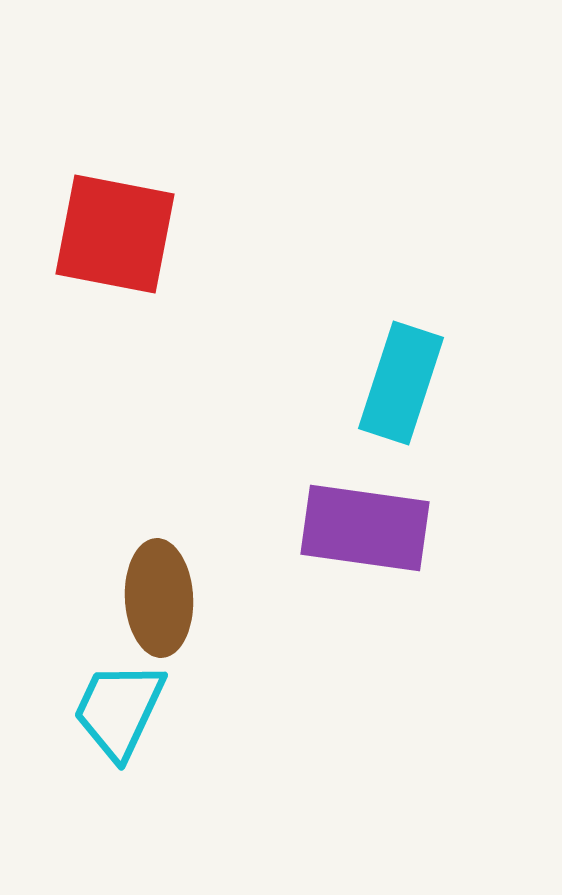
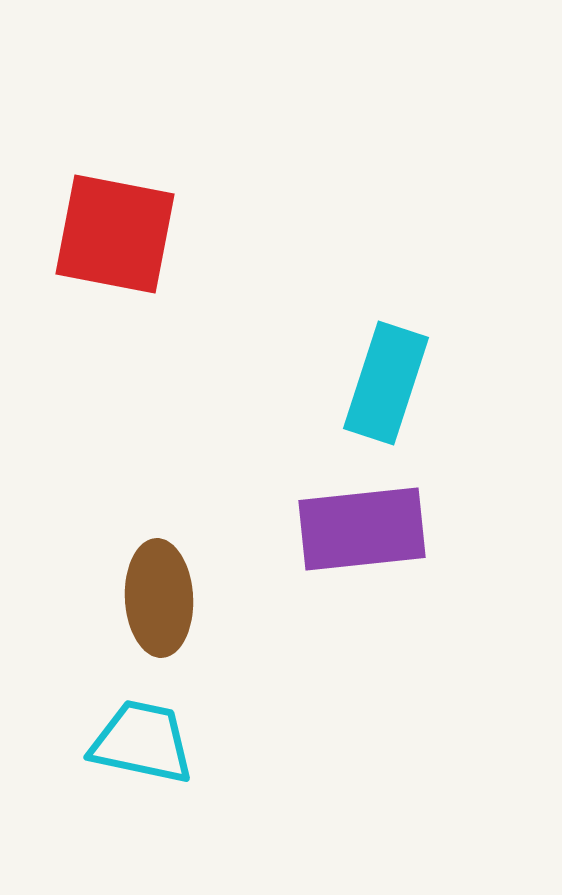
cyan rectangle: moved 15 px left
purple rectangle: moved 3 px left, 1 px down; rotated 14 degrees counterclockwise
cyan trapezoid: moved 23 px right, 32 px down; rotated 77 degrees clockwise
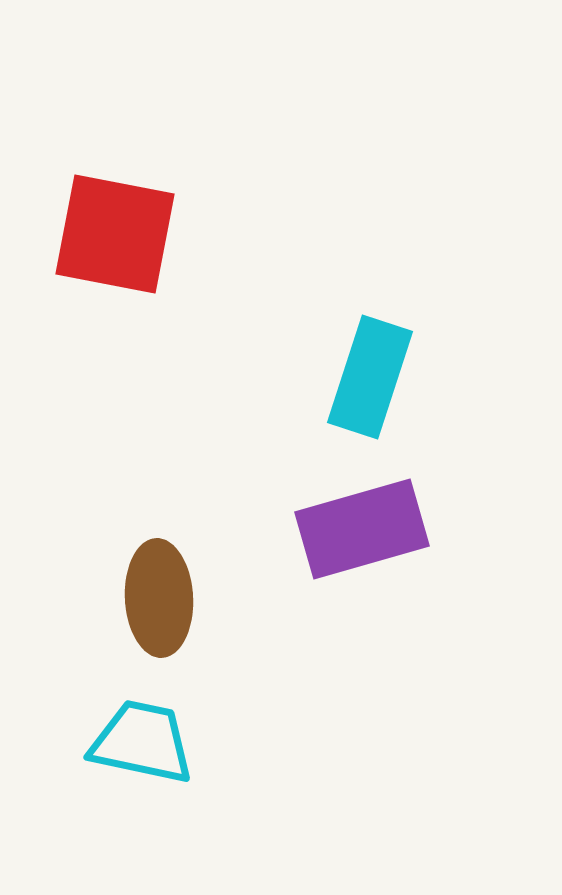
cyan rectangle: moved 16 px left, 6 px up
purple rectangle: rotated 10 degrees counterclockwise
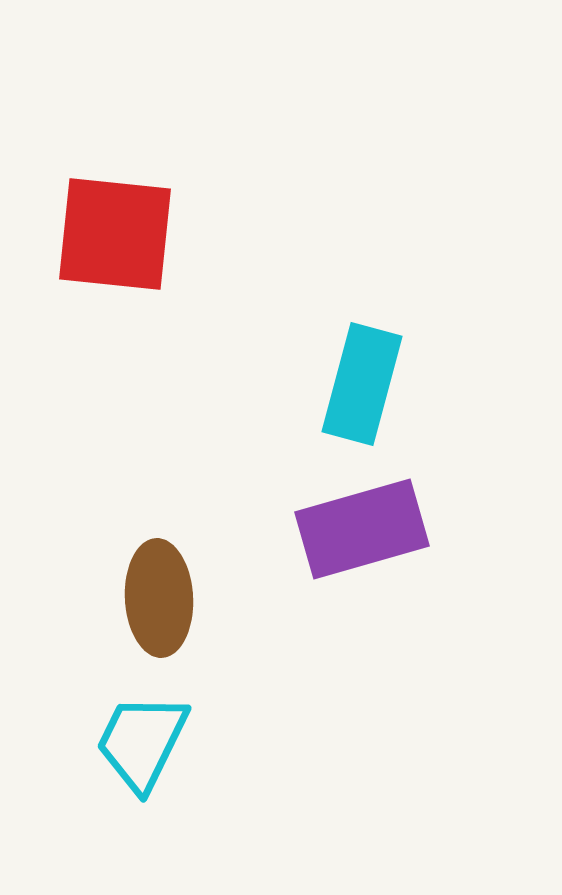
red square: rotated 5 degrees counterclockwise
cyan rectangle: moved 8 px left, 7 px down; rotated 3 degrees counterclockwise
cyan trapezoid: rotated 76 degrees counterclockwise
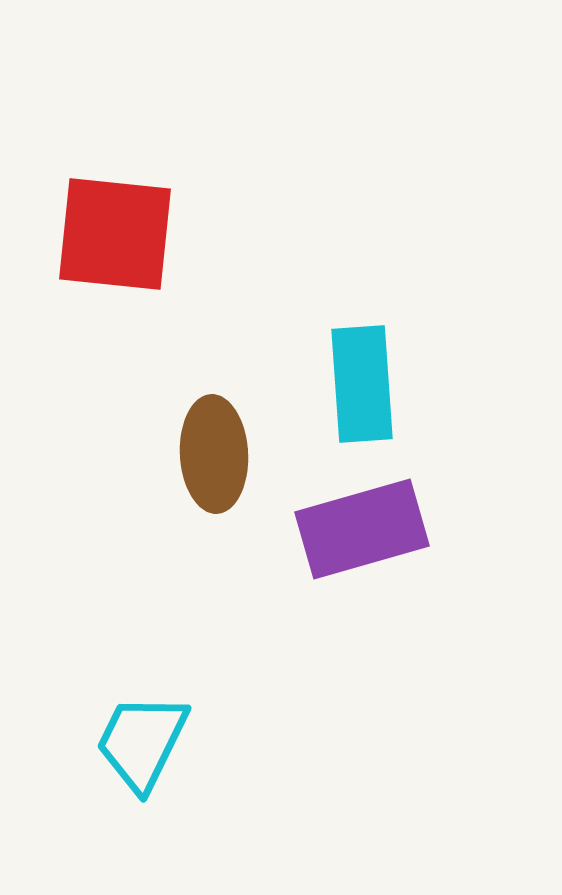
cyan rectangle: rotated 19 degrees counterclockwise
brown ellipse: moved 55 px right, 144 px up
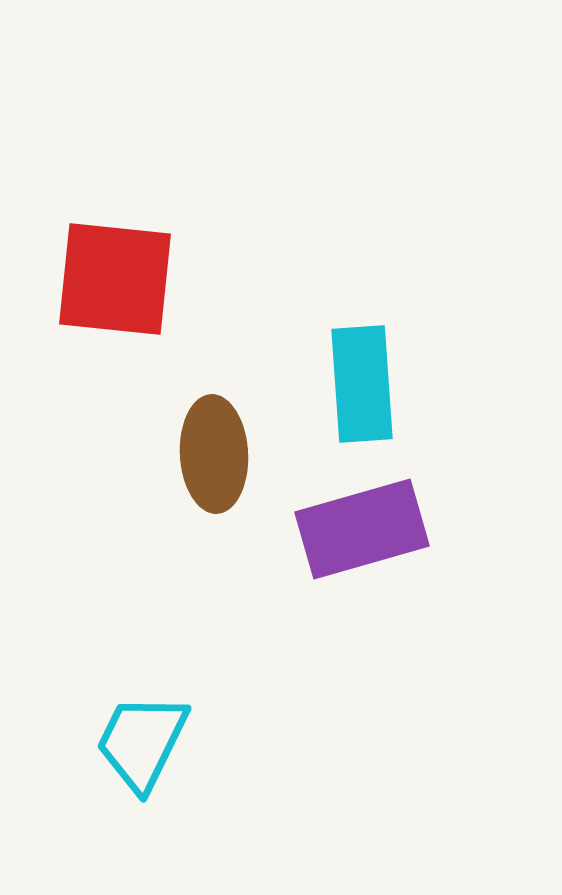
red square: moved 45 px down
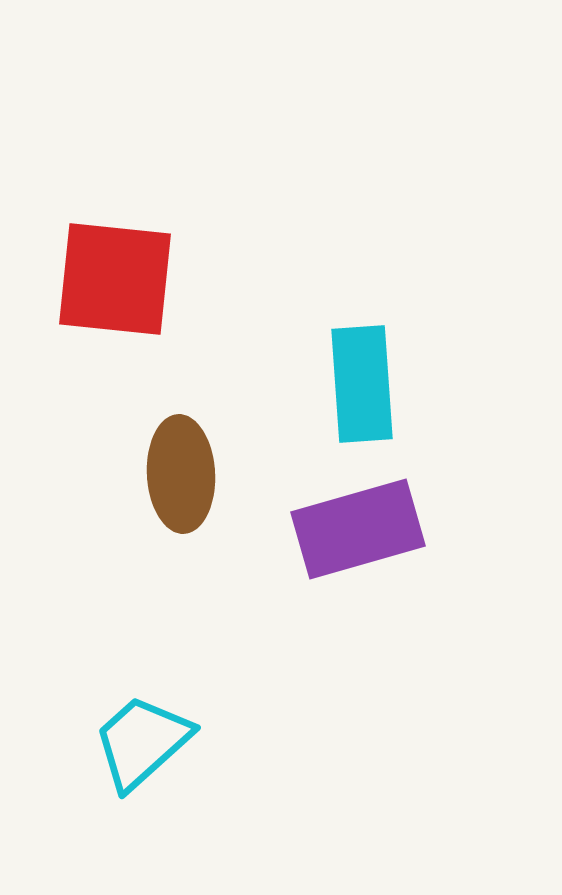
brown ellipse: moved 33 px left, 20 px down
purple rectangle: moved 4 px left
cyan trapezoid: rotated 22 degrees clockwise
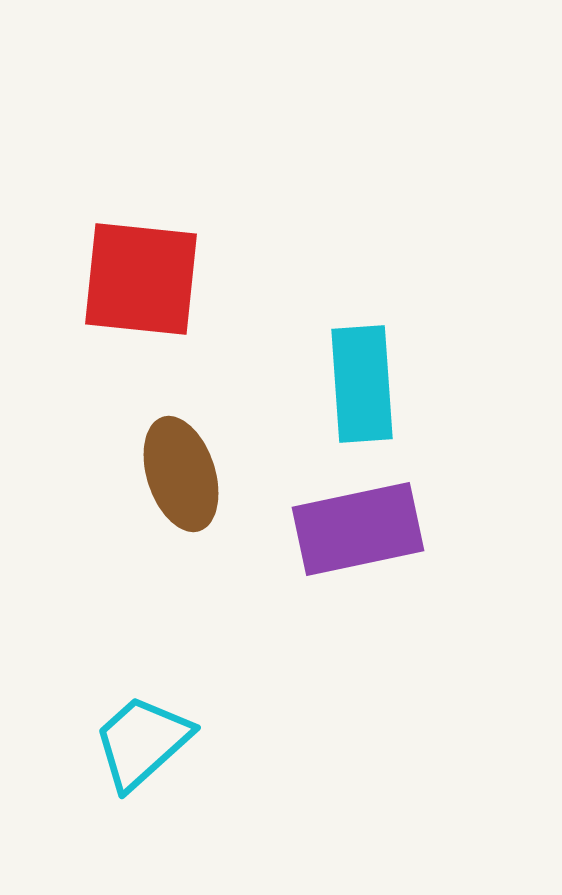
red square: moved 26 px right
brown ellipse: rotated 15 degrees counterclockwise
purple rectangle: rotated 4 degrees clockwise
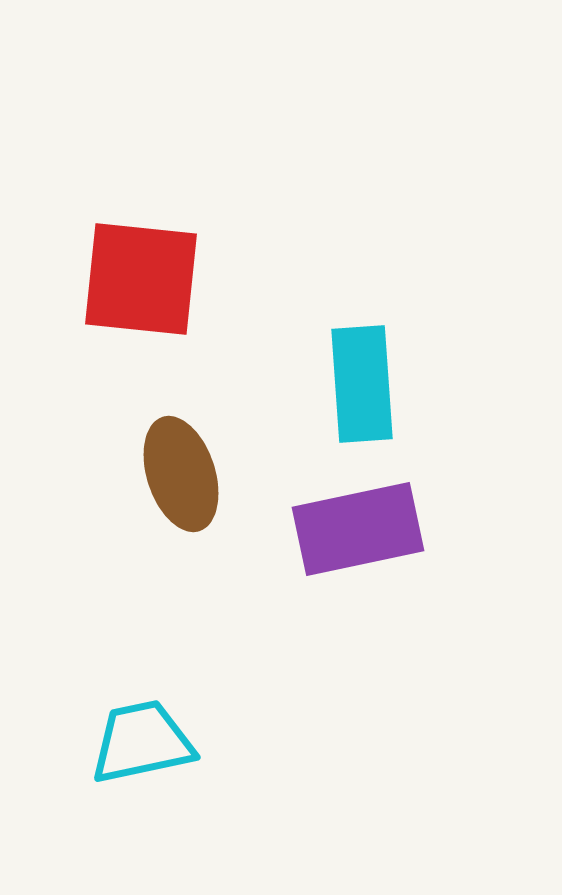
cyan trapezoid: rotated 30 degrees clockwise
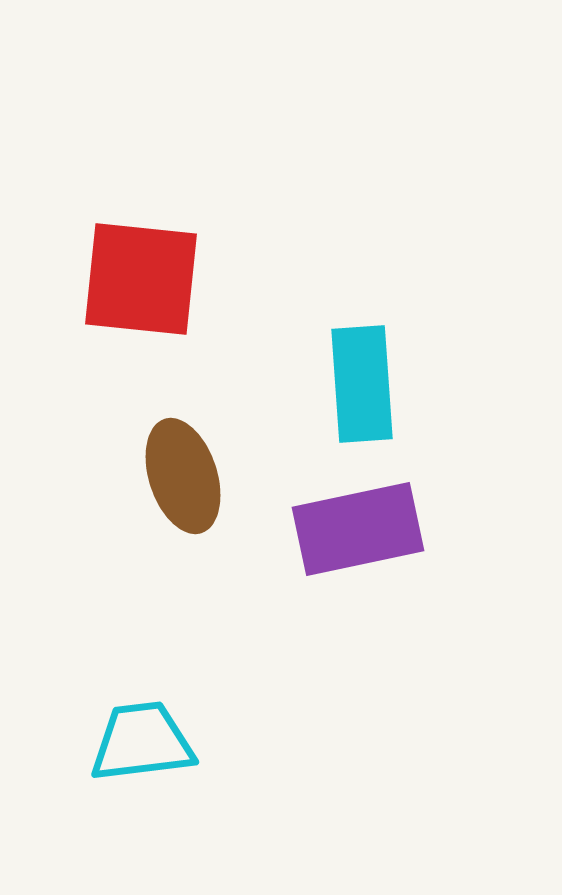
brown ellipse: moved 2 px right, 2 px down
cyan trapezoid: rotated 5 degrees clockwise
